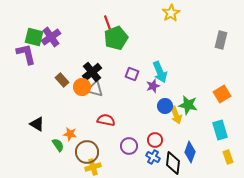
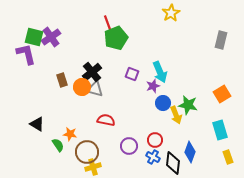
brown rectangle: rotated 24 degrees clockwise
blue circle: moved 2 px left, 3 px up
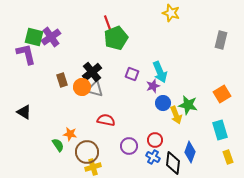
yellow star: rotated 24 degrees counterclockwise
black triangle: moved 13 px left, 12 px up
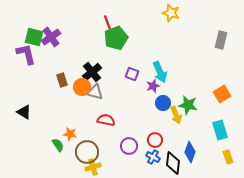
gray triangle: moved 3 px down
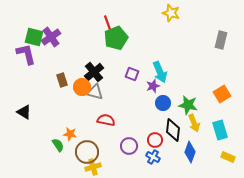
black cross: moved 2 px right
yellow arrow: moved 18 px right, 8 px down
yellow rectangle: rotated 48 degrees counterclockwise
black diamond: moved 33 px up
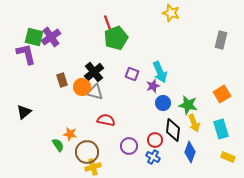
black triangle: rotated 49 degrees clockwise
cyan rectangle: moved 1 px right, 1 px up
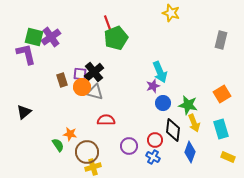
purple square: moved 52 px left; rotated 16 degrees counterclockwise
red semicircle: rotated 12 degrees counterclockwise
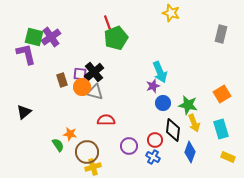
gray rectangle: moved 6 px up
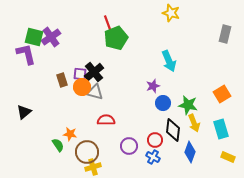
gray rectangle: moved 4 px right
cyan arrow: moved 9 px right, 11 px up
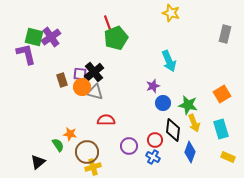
black triangle: moved 14 px right, 50 px down
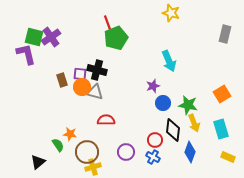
black cross: moved 3 px right, 2 px up; rotated 36 degrees counterclockwise
purple circle: moved 3 px left, 6 px down
